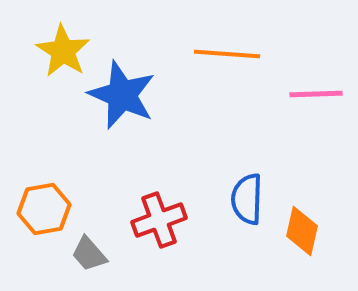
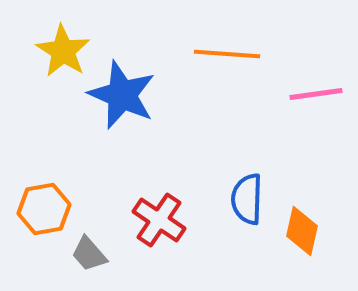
pink line: rotated 6 degrees counterclockwise
red cross: rotated 36 degrees counterclockwise
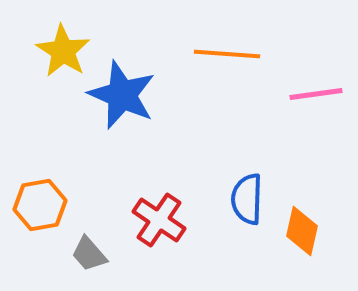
orange hexagon: moved 4 px left, 4 px up
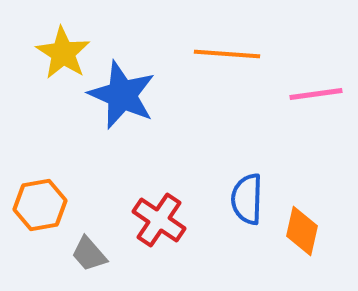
yellow star: moved 2 px down
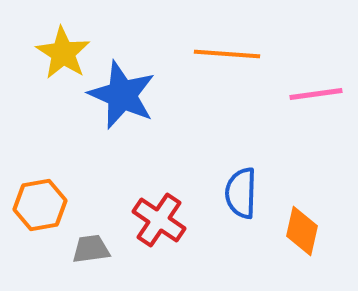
blue semicircle: moved 6 px left, 6 px up
gray trapezoid: moved 2 px right, 5 px up; rotated 123 degrees clockwise
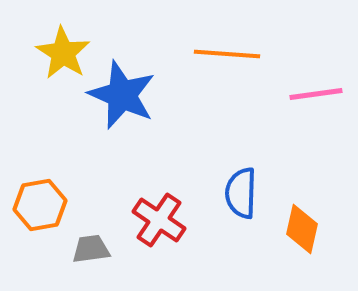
orange diamond: moved 2 px up
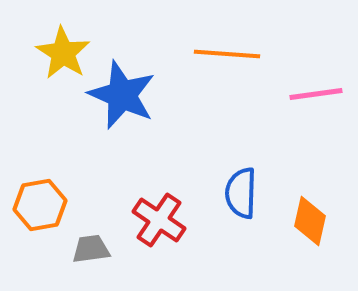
orange diamond: moved 8 px right, 8 px up
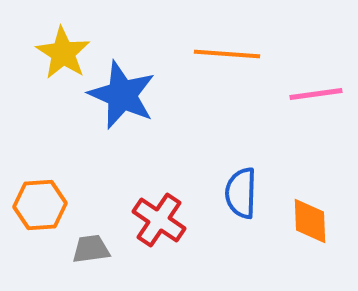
orange hexagon: rotated 6 degrees clockwise
orange diamond: rotated 15 degrees counterclockwise
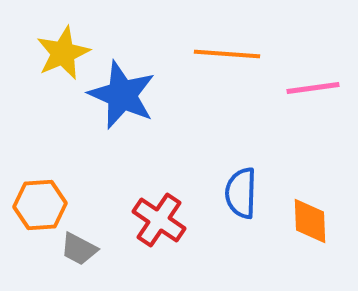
yellow star: rotated 16 degrees clockwise
pink line: moved 3 px left, 6 px up
gray trapezoid: moved 12 px left; rotated 144 degrees counterclockwise
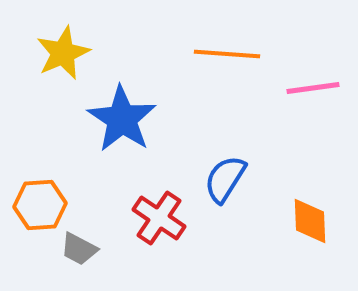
blue star: moved 24 px down; rotated 10 degrees clockwise
blue semicircle: moved 16 px left, 14 px up; rotated 30 degrees clockwise
red cross: moved 2 px up
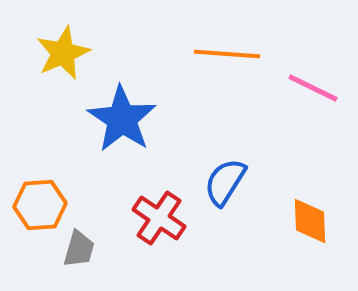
pink line: rotated 34 degrees clockwise
blue semicircle: moved 3 px down
gray trapezoid: rotated 102 degrees counterclockwise
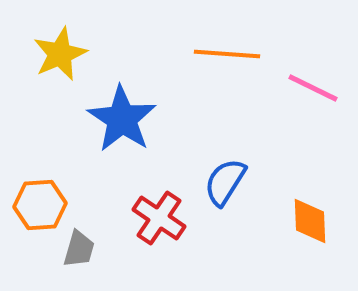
yellow star: moved 3 px left, 1 px down
